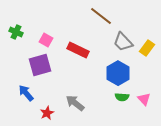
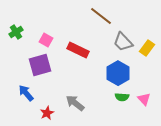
green cross: rotated 32 degrees clockwise
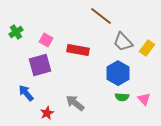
red rectangle: rotated 15 degrees counterclockwise
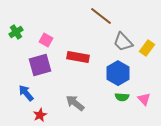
red rectangle: moved 7 px down
red star: moved 7 px left, 2 px down
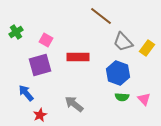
red rectangle: rotated 10 degrees counterclockwise
blue hexagon: rotated 10 degrees counterclockwise
gray arrow: moved 1 px left, 1 px down
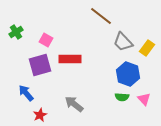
red rectangle: moved 8 px left, 2 px down
blue hexagon: moved 10 px right, 1 px down
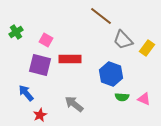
gray trapezoid: moved 2 px up
purple square: rotated 30 degrees clockwise
blue hexagon: moved 17 px left
pink triangle: rotated 24 degrees counterclockwise
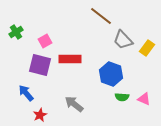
pink square: moved 1 px left, 1 px down; rotated 32 degrees clockwise
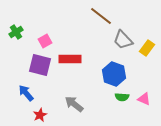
blue hexagon: moved 3 px right
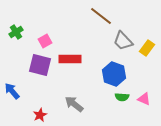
gray trapezoid: moved 1 px down
blue arrow: moved 14 px left, 2 px up
